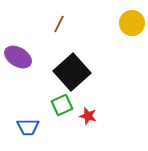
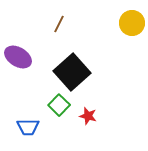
green square: moved 3 px left; rotated 20 degrees counterclockwise
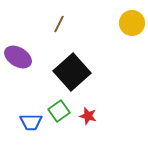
green square: moved 6 px down; rotated 10 degrees clockwise
blue trapezoid: moved 3 px right, 5 px up
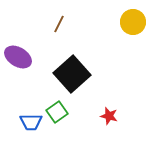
yellow circle: moved 1 px right, 1 px up
black square: moved 2 px down
green square: moved 2 px left, 1 px down
red star: moved 21 px right
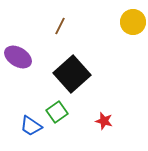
brown line: moved 1 px right, 2 px down
red star: moved 5 px left, 5 px down
blue trapezoid: moved 4 px down; rotated 35 degrees clockwise
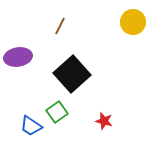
purple ellipse: rotated 40 degrees counterclockwise
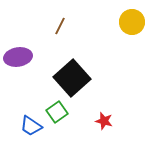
yellow circle: moved 1 px left
black square: moved 4 px down
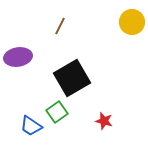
black square: rotated 12 degrees clockwise
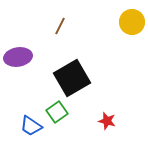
red star: moved 3 px right
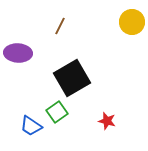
purple ellipse: moved 4 px up; rotated 12 degrees clockwise
